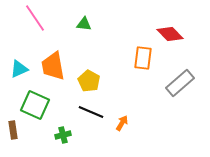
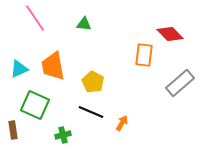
orange rectangle: moved 1 px right, 3 px up
yellow pentagon: moved 4 px right, 1 px down
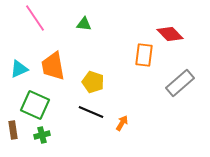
yellow pentagon: rotated 10 degrees counterclockwise
green cross: moved 21 px left
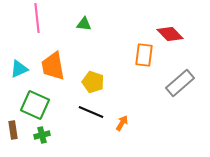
pink line: moved 2 px right; rotated 28 degrees clockwise
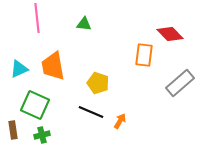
yellow pentagon: moved 5 px right, 1 px down
orange arrow: moved 2 px left, 2 px up
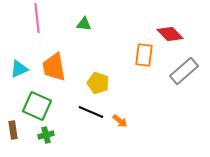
orange trapezoid: moved 1 px right, 1 px down
gray rectangle: moved 4 px right, 12 px up
green square: moved 2 px right, 1 px down
orange arrow: rotated 98 degrees clockwise
green cross: moved 4 px right
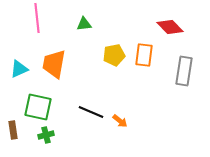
green triangle: rotated 14 degrees counterclockwise
red diamond: moved 7 px up
orange trapezoid: moved 3 px up; rotated 20 degrees clockwise
gray rectangle: rotated 40 degrees counterclockwise
yellow pentagon: moved 16 px right, 28 px up; rotated 30 degrees counterclockwise
green square: moved 1 px right, 1 px down; rotated 12 degrees counterclockwise
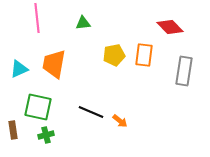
green triangle: moved 1 px left, 1 px up
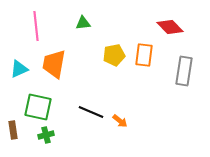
pink line: moved 1 px left, 8 px down
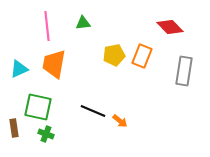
pink line: moved 11 px right
orange rectangle: moved 2 px left, 1 px down; rotated 15 degrees clockwise
black line: moved 2 px right, 1 px up
brown rectangle: moved 1 px right, 2 px up
green cross: moved 1 px up; rotated 35 degrees clockwise
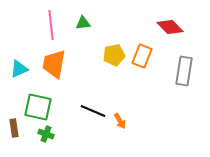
pink line: moved 4 px right, 1 px up
orange arrow: rotated 21 degrees clockwise
